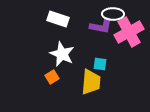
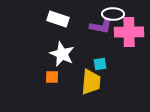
pink cross: rotated 28 degrees clockwise
cyan square: rotated 16 degrees counterclockwise
orange square: rotated 32 degrees clockwise
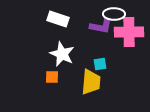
white ellipse: moved 1 px right
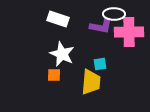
orange square: moved 2 px right, 2 px up
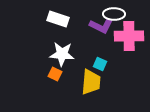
purple L-shape: rotated 15 degrees clockwise
pink cross: moved 4 px down
white star: rotated 20 degrees counterclockwise
cyan square: rotated 32 degrees clockwise
orange square: moved 1 px right, 1 px up; rotated 24 degrees clockwise
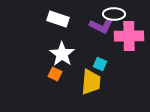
white star: rotated 30 degrees clockwise
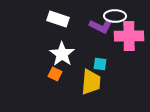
white ellipse: moved 1 px right, 2 px down
cyan square: rotated 16 degrees counterclockwise
